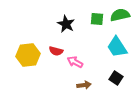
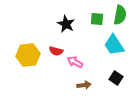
green semicircle: rotated 114 degrees clockwise
cyan trapezoid: moved 3 px left, 2 px up
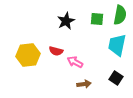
black star: moved 3 px up; rotated 18 degrees clockwise
cyan trapezoid: moved 3 px right; rotated 45 degrees clockwise
brown arrow: moved 1 px up
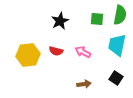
black star: moved 6 px left
pink arrow: moved 8 px right, 10 px up
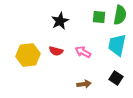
green square: moved 2 px right, 2 px up
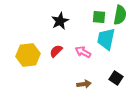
cyan trapezoid: moved 11 px left, 6 px up
red semicircle: rotated 120 degrees clockwise
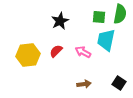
green semicircle: moved 1 px up
cyan trapezoid: moved 1 px down
black square: moved 3 px right, 5 px down
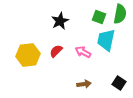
green square: rotated 16 degrees clockwise
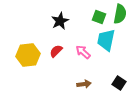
pink arrow: rotated 14 degrees clockwise
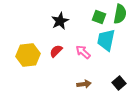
black square: rotated 16 degrees clockwise
